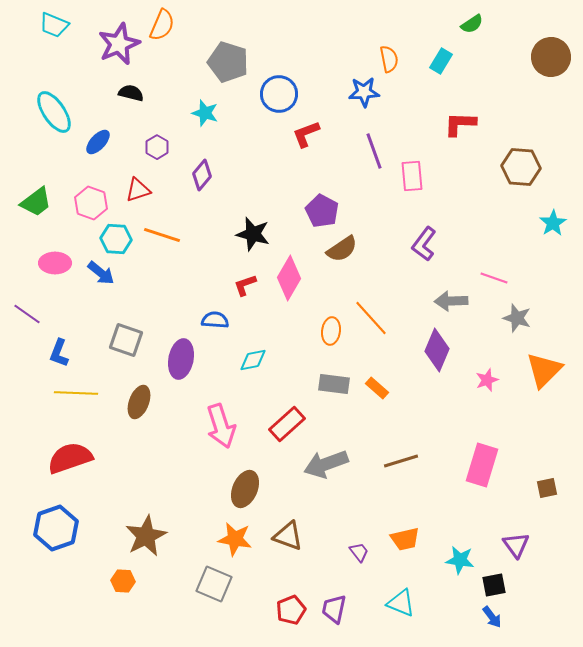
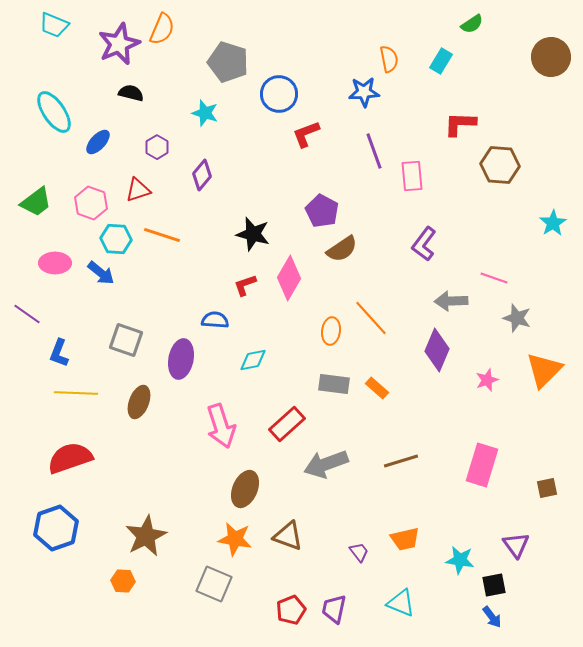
orange semicircle at (162, 25): moved 4 px down
brown hexagon at (521, 167): moved 21 px left, 2 px up
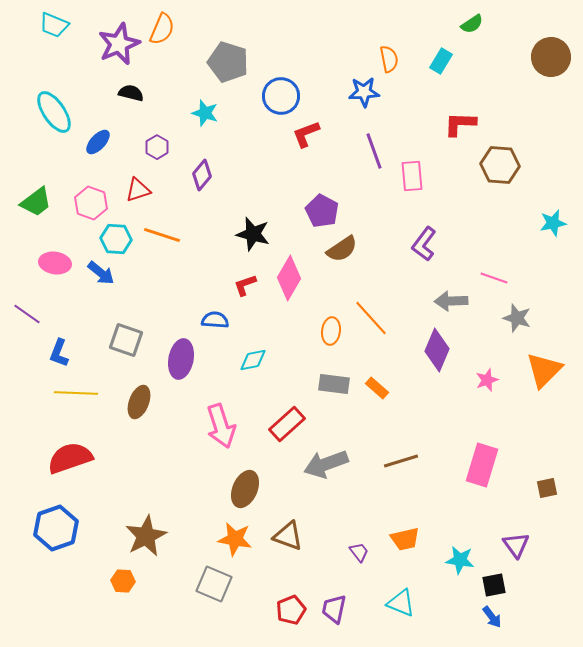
blue circle at (279, 94): moved 2 px right, 2 px down
cyan star at (553, 223): rotated 20 degrees clockwise
pink ellipse at (55, 263): rotated 8 degrees clockwise
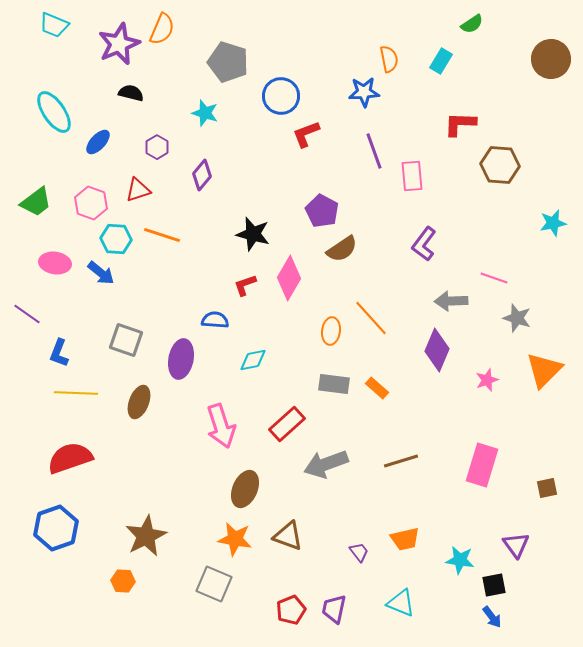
brown circle at (551, 57): moved 2 px down
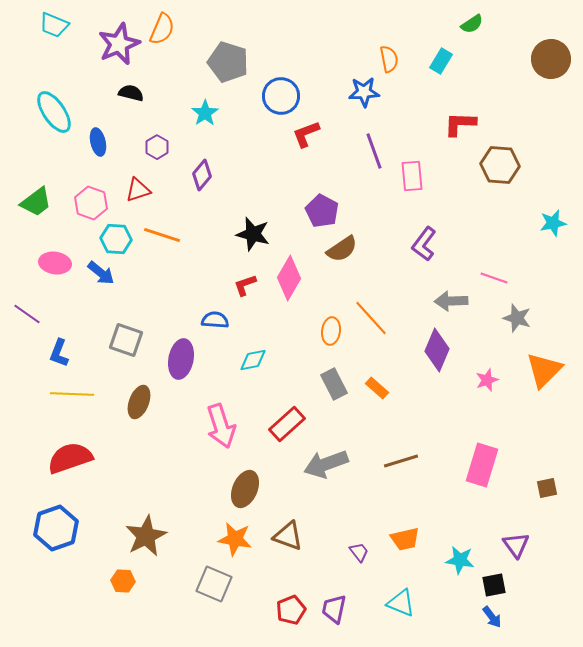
cyan star at (205, 113): rotated 20 degrees clockwise
blue ellipse at (98, 142): rotated 56 degrees counterclockwise
gray rectangle at (334, 384): rotated 56 degrees clockwise
yellow line at (76, 393): moved 4 px left, 1 px down
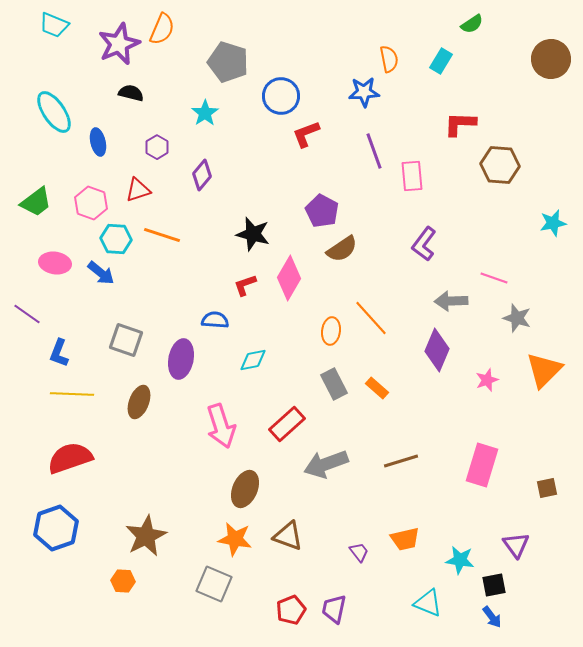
cyan triangle at (401, 603): moved 27 px right
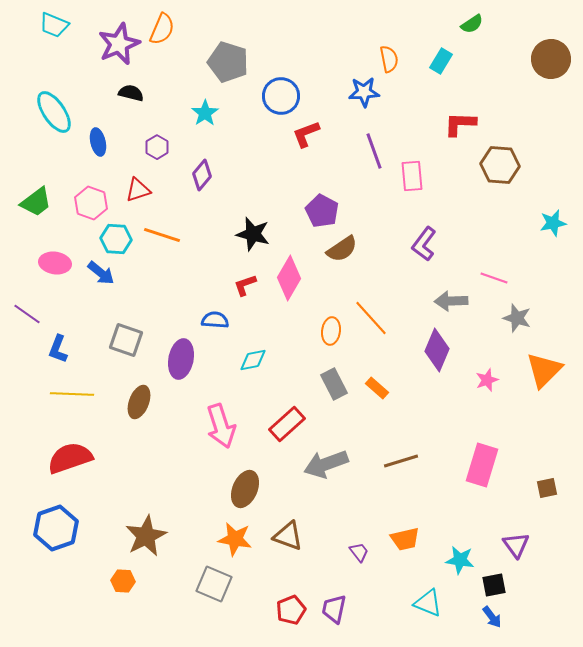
blue L-shape at (59, 353): moved 1 px left, 4 px up
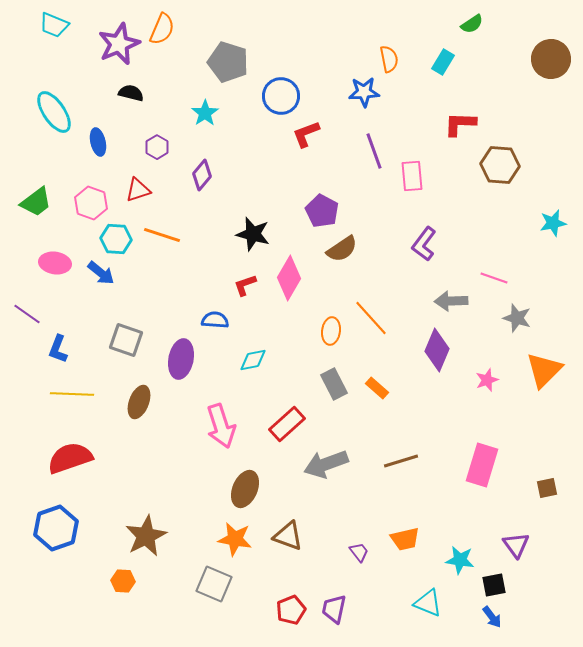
cyan rectangle at (441, 61): moved 2 px right, 1 px down
